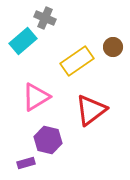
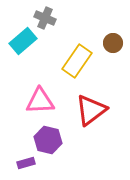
brown circle: moved 4 px up
yellow rectangle: rotated 20 degrees counterclockwise
pink triangle: moved 4 px right, 4 px down; rotated 28 degrees clockwise
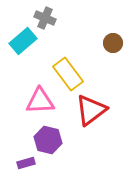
yellow rectangle: moved 9 px left, 13 px down; rotated 72 degrees counterclockwise
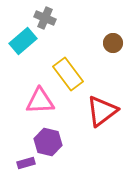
red triangle: moved 11 px right, 1 px down
purple hexagon: moved 2 px down
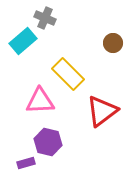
yellow rectangle: rotated 8 degrees counterclockwise
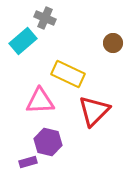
yellow rectangle: rotated 20 degrees counterclockwise
red triangle: moved 8 px left; rotated 8 degrees counterclockwise
purple rectangle: moved 2 px right, 1 px up
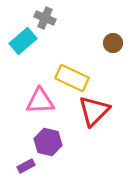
yellow rectangle: moved 4 px right, 4 px down
purple rectangle: moved 2 px left, 4 px down; rotated 12 degrees counterclockwise
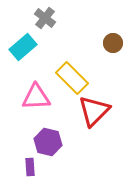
gray cross: rotated 15 degrees clockwise
cyan rectangle: moved 6 px down
yellow rectangle: rotated 20 degrees clockwise
pink triangle: moved 4 px left, 4 px up
purple rectangle: moved 4 px right, 1 px down; rotated 66 degrees counterclockwise
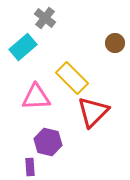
brown circle: moved 2 px right
red triangle: moved 1 px left, 1 px down
